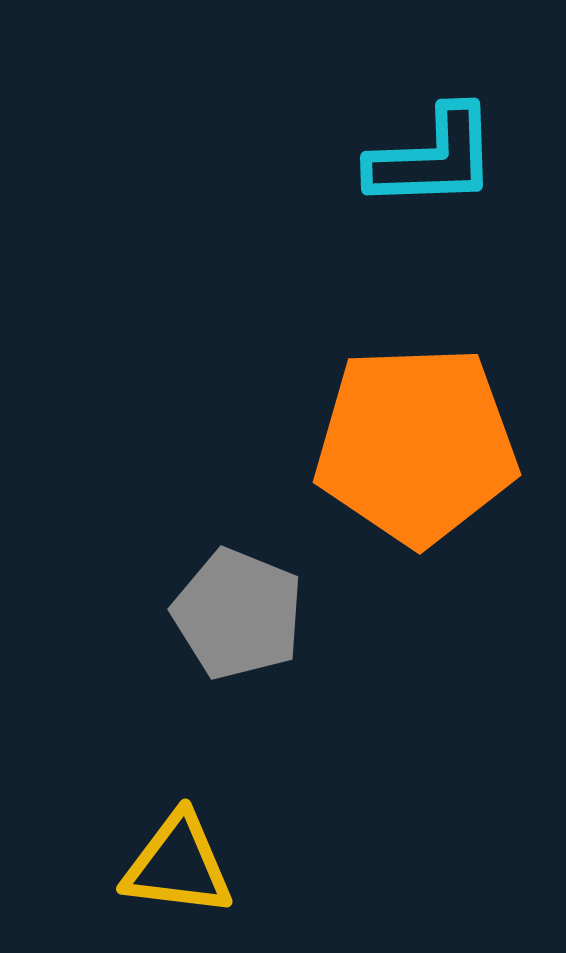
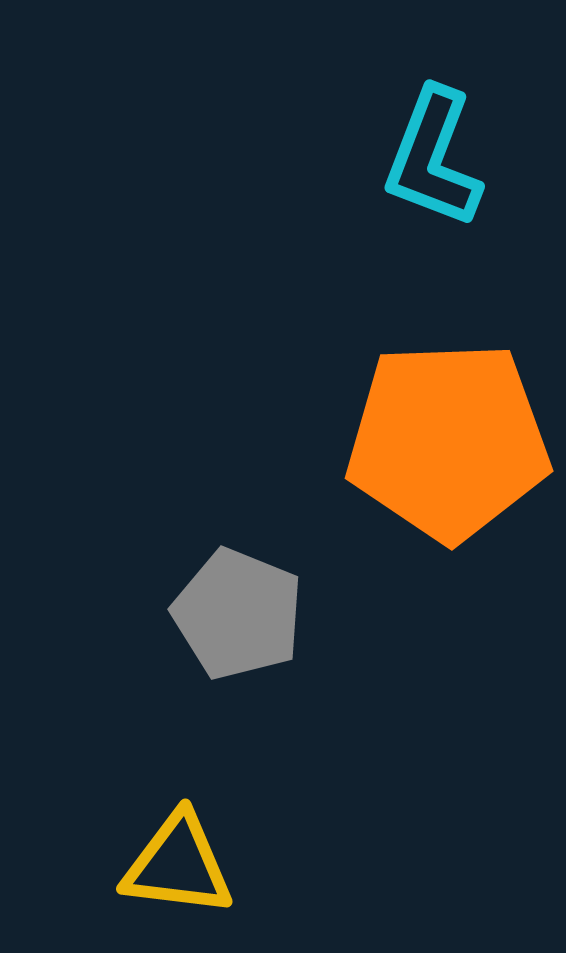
cyan L-shape: rotated 113 degrees clockwise
orange pentagon: moved 32 px right, 4 px up
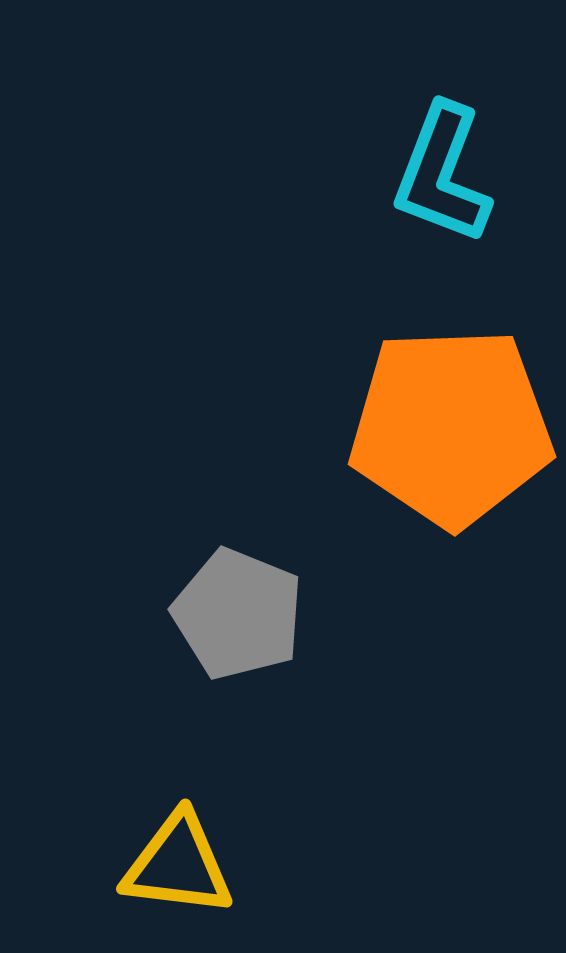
cyan L-shape: moved 9 px right, 16 px down
orange pentagon: moved 3 px right, 14 px up
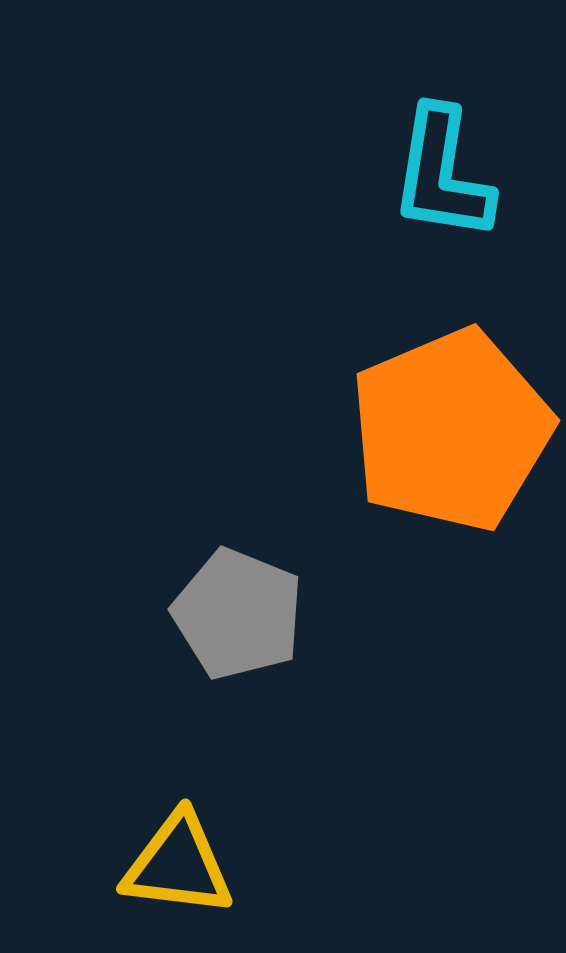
cyan L-shape: rotated 12 degrees counterclockwise
orange pentagon: moved 3 px down; rotated 21 degrees counterclockwise
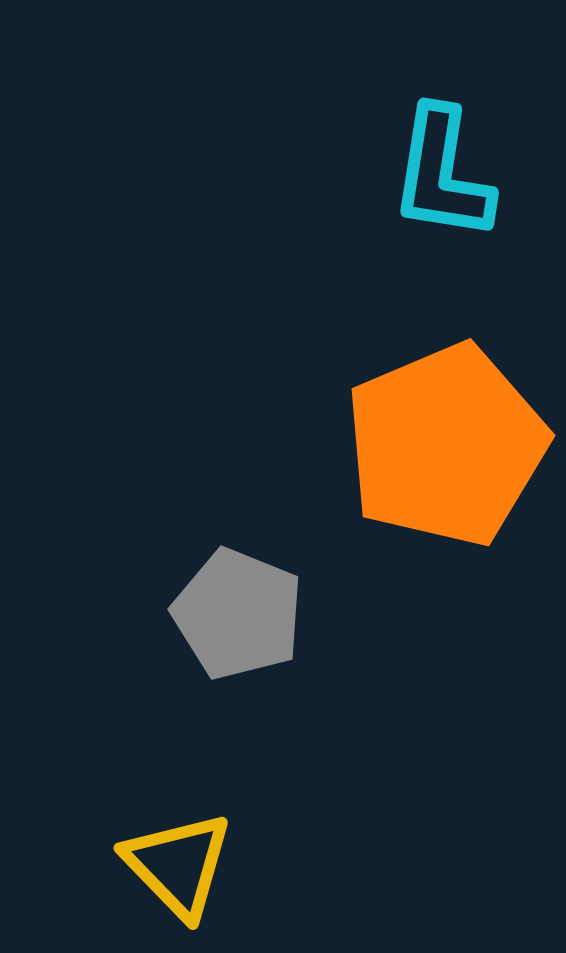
orange pentagon: moved 5 px left, 15 px down
yellow triangle: rotated 39 degrees clockwise
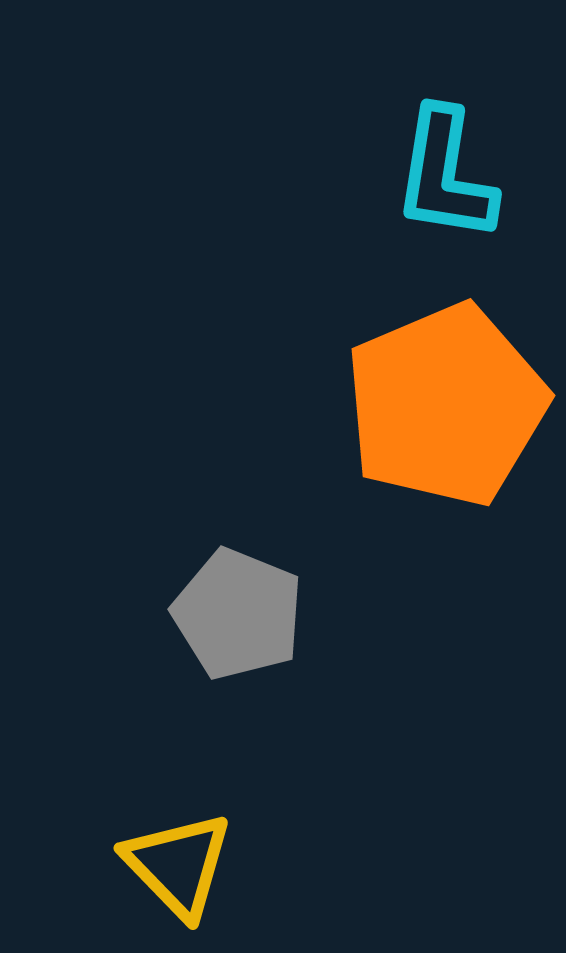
cyan L-shape: moved 3 px right, 1 px down
orange pentagon: moved 40 px up
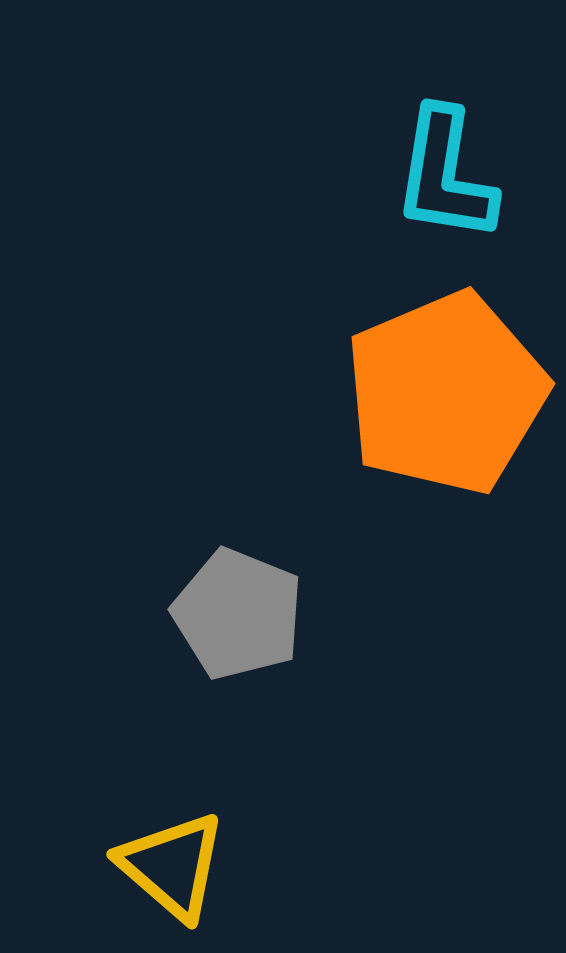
orange pentagon: moved 12 px up
yellow triangle: moved 6 px left, 1 px down; rotated 5 degrees counterclockwise
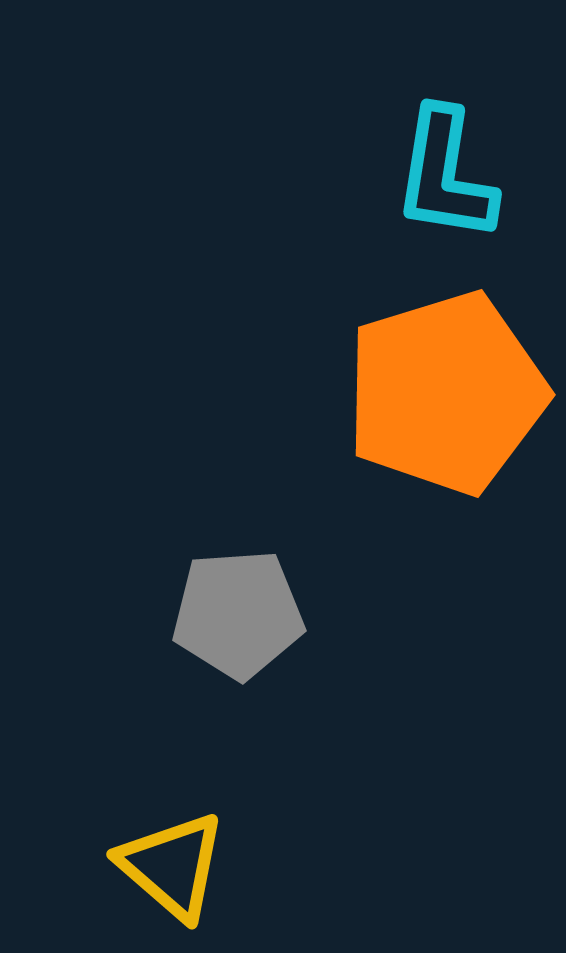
orange pentagon: rotated 6 degrees clockwise
gray pentagon: rotated 26 degrees counterclockwise
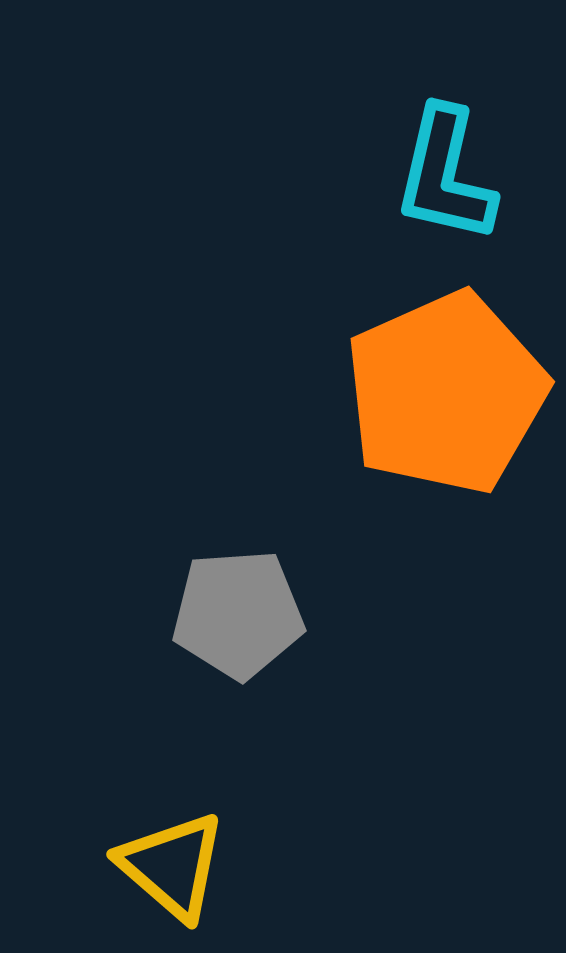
cyan L-shape: rotated 4 degrees clockwise
orange pentagon: rotated 7 degrees counterclockwise
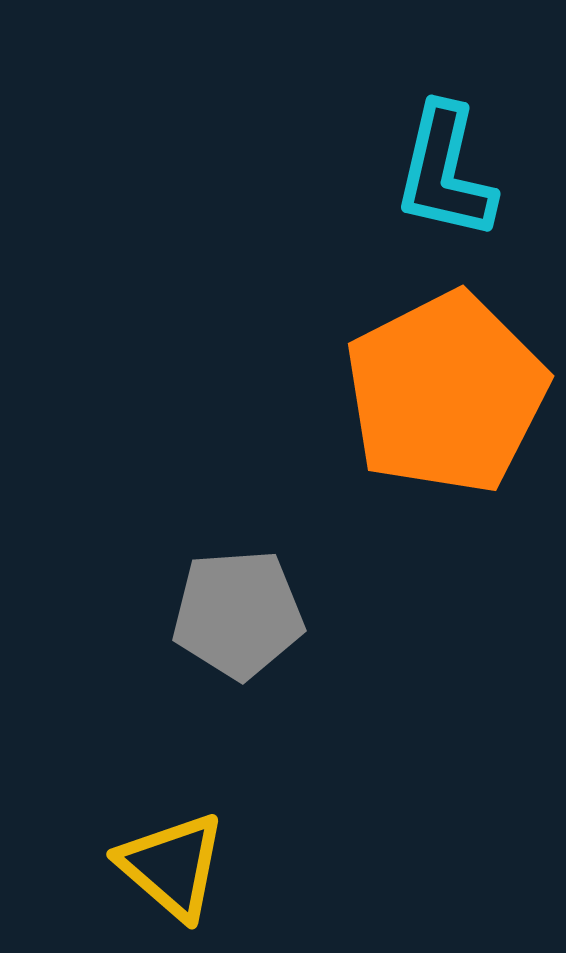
cyan L-shape: moved 3 px up
orange pentagon: rotated 3 degrees counterclockwise
